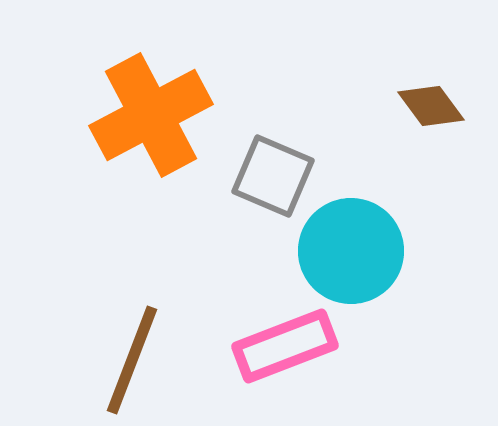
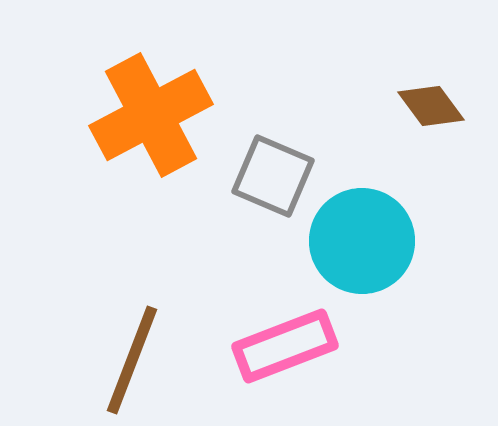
cyan circle: moved 11 px right, 10 px up
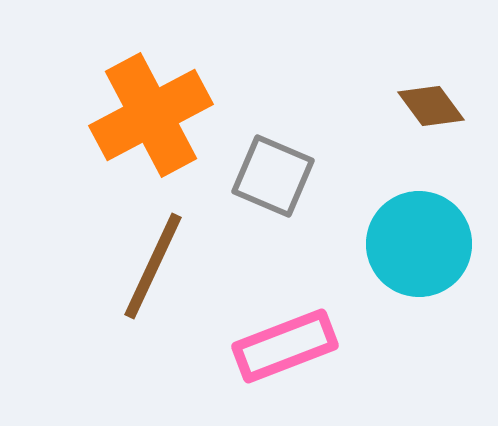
cyan circle: moved 57 px right, 3 px down
brown line: moved 21 px right, 94 px up; rotated 4 degrees clockwise
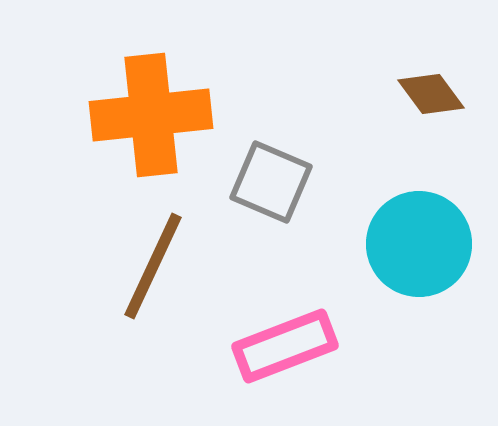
brown diamond: moved 12 px up
orange cross: rotated 22 degrees clockwise
gray square: moved 2 px left, 6 px down
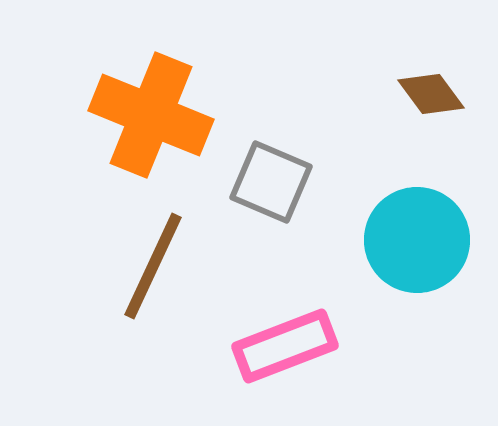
orange cross: rotated 28 degrees clockwise
cyan circle: moved 2 px left, 4 px up
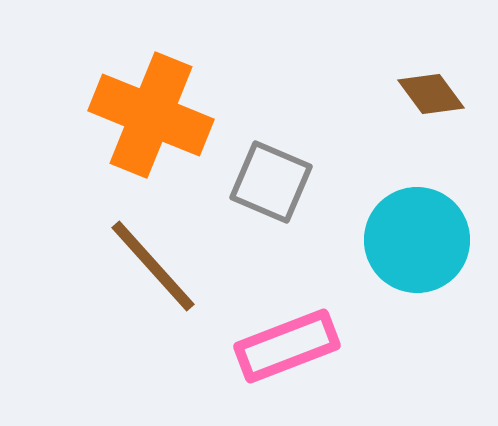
brown line: rotated 67 degrees counterclockwise
pink rectangle: moved 2 px right
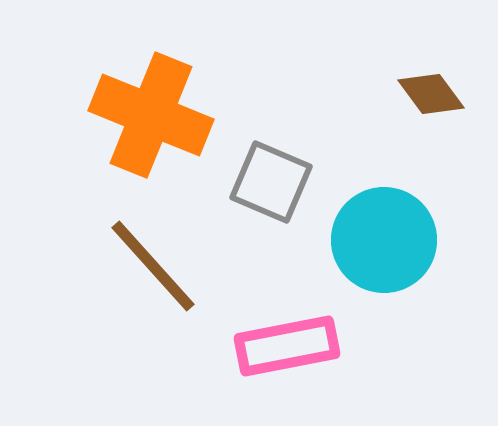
cyan circle: moved 33 px left
pink rectangle: rotated 10 degrees clockwise
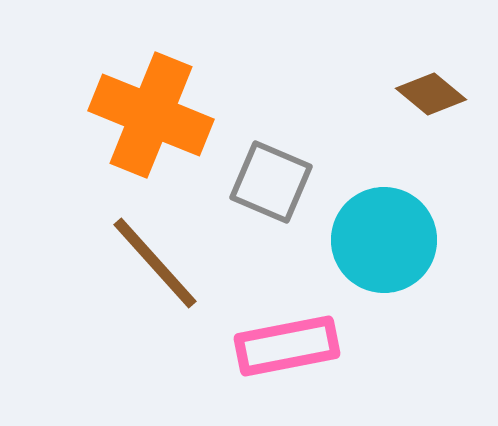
brown diamond: rotated 14 degrees counterclockwise
brown line: moved 2 px right, 3 px up
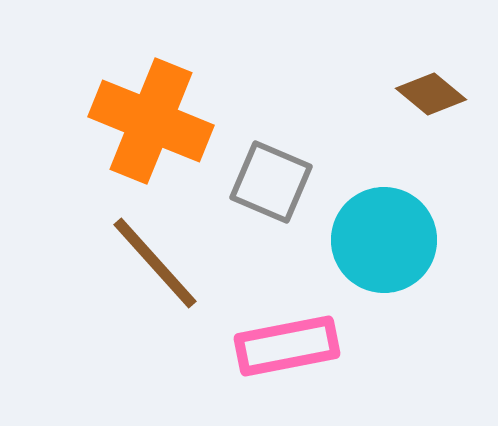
orange cross: moved 6 px down
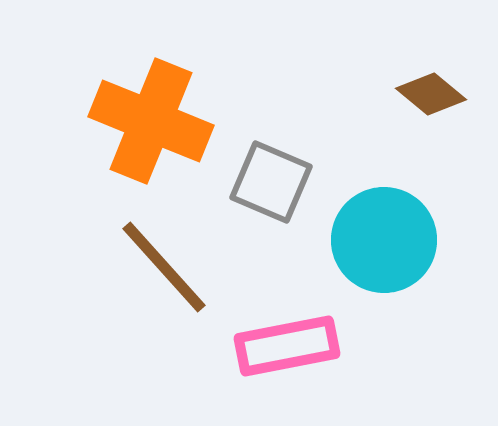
brown line: moved 9 px right, 4 px down
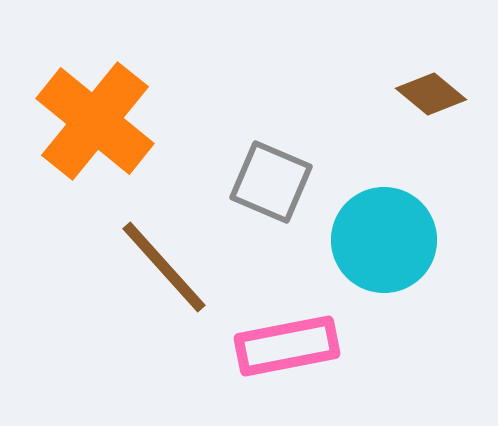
orange cross: moved 56 px left; rotated 17 degrees clockwise
